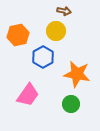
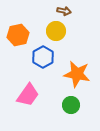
green circle: moved 1 px down
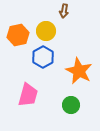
brown arrow: rotated 88 degrees clockwise
yellow circle: moved 10 px left
orange star: moved 2 px right, 3 px up; rotated 16 degrees clockwise
pink trapezoid: rotated 20 degrees counterclockwise
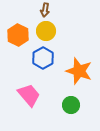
brown arrow: moved 19 px left, 1 px up
orange hexagon: rotated 20 degrees counterclockwise
blue hexagon: moved 1 px down
orange star: rotated 8 degrees counterclockwise
pink trapezoid: moved 1 px right; rotated 55 degrees counterclockwise
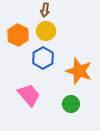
green circle: moved 1 px up
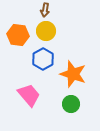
orange hexagon: rotated 20 degrees counterclockwise
blue hexagon: moved 1 px down
orange star: moved 6 px left, 3 px down
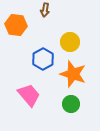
yellow circle: moved 24 px right, 11 px down
orange hexagon: moved 2 px left, 10 px up
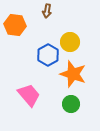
brown arrow: moved 2 px right, 1 px down
orange hexagon: moved 1 px left
blue hexagon: moved 5 px right, 4 px up
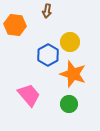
green circle: moved 2 px left
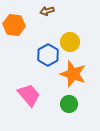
brown arrow: rotated 64 degrees clockwise
orange hexagon: moved 1 px left
